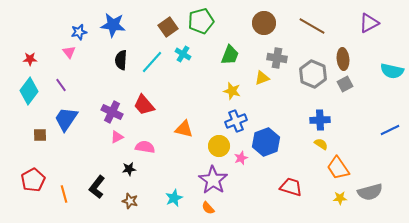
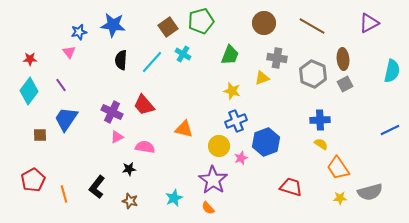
cyan semicircle at (392, 71): rotated 90 degrees counterclockwise
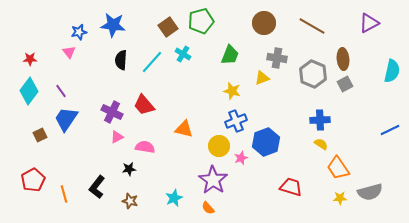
purple line at (61, 85): moved 6 px down
brown square at (40, 135): rotated 24 degrees counterclockwise
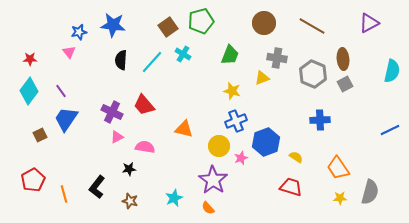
yellow semicircle at (321, 144): moved 25 px left, 13 px down
gray semicircle at (370, 192): rotated 60 degrees counterclockwise
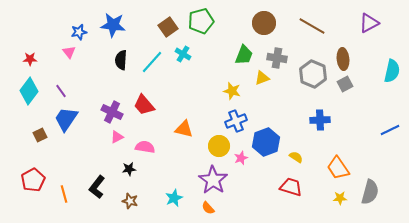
green trapezoid at (230, 55): moved 14 px right
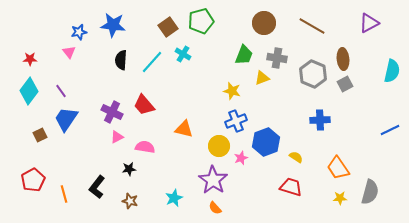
orange semicircle at (208, 208): moved 7 px right
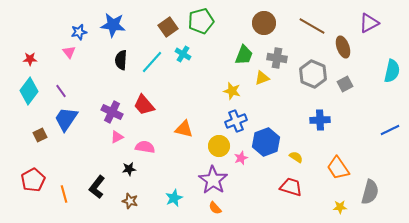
brown ellipse at (343, 59): moved 12 px up; rotated 15 degrees counterclockwise
yellow star at (340, 198): moved 9 px down
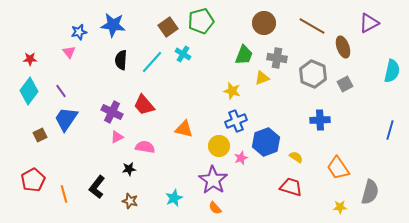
blue line at (390, 130): rotated 48 degrees counterclockwise
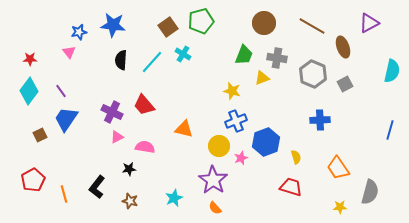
yellow semicircle at (296, 157): rotated 40 degrees clockwise
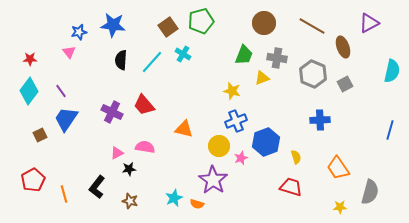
pink triangle at (117, 137): moved 16 px down
orange semicircle at (215, 208): moved 18 px left, 4 px up; rotated 32 degrees counterclockwise
